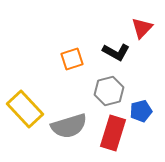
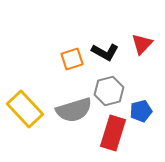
red triangle: moved 16 px down
black L-shape: moved 11 px left
gray semicircle: moved 5 px right, 16 px up
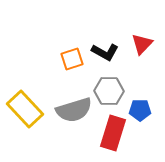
gray hexagon: rotated 16 degrees clockwise
blue pentagon: moved 1 px left, 1 px up; rotated 15 degrees clockwise
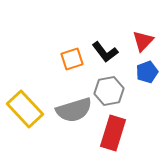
red triangle: moved 1 px right, 3 px up
black L-shape: rotated 24 degrees clockwise
gray hexagon: rotated 12 degrees counterclockwise
blue pentagon: moved 7 px right, 38 px up; rotated 20 degrees counterclockwise
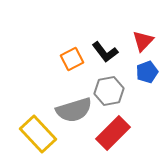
orange square: rotated 10 degrees counterclockwise
yellow rectangle: moved 13 px right, 25 px down
red rectangle: rotated 28 degrees clockwise
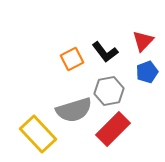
red rectangle: moved 4 px up
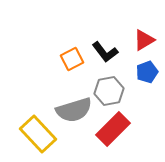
red triangle: moved 1 px right, 1 px up; rotated 15 degrees clockwise
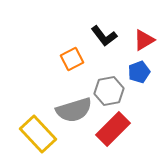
black L-shape: moved 1 px left, 16 px up
blue pentagon: moved 8 px left
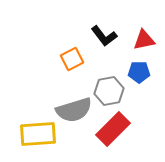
red triangle: rotated 20 degrees clockwise
blue pentagon: rotated 20 degrees clockwise
yellow rectangle: rotated 51 degrees counterclockwise
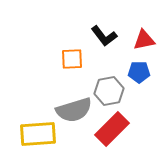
orange square: rotated 25 degrees clockwise
red rectangle: moved 1 px left
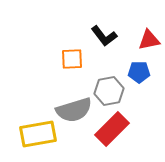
red triangle: moved 5 px right
yellow rectangle: rotated 6 degrees counterclockwise
